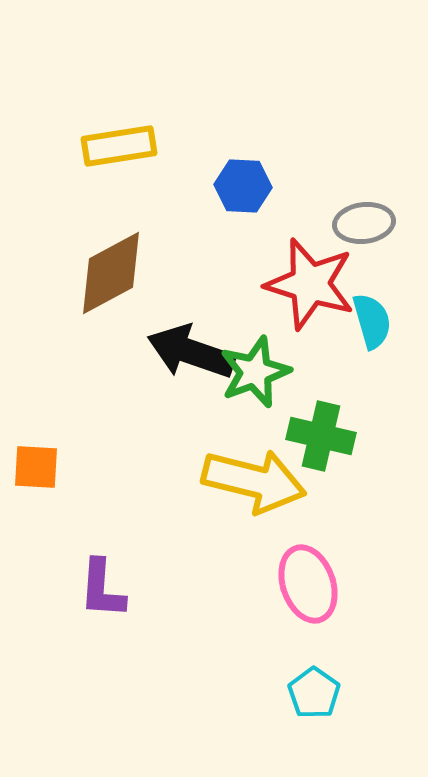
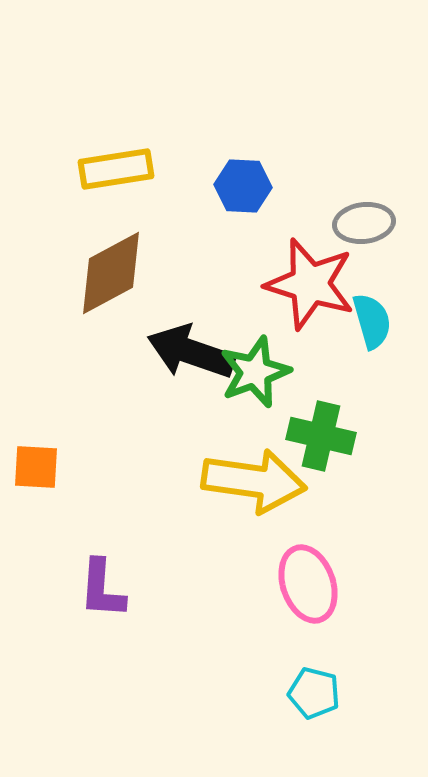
yellow rectangle: moved 3 px left, 23 px down
yellow arrow: rotated 6 degrees counterclockwise
cyan pentagon: rotated 21 degrees counterclockwise
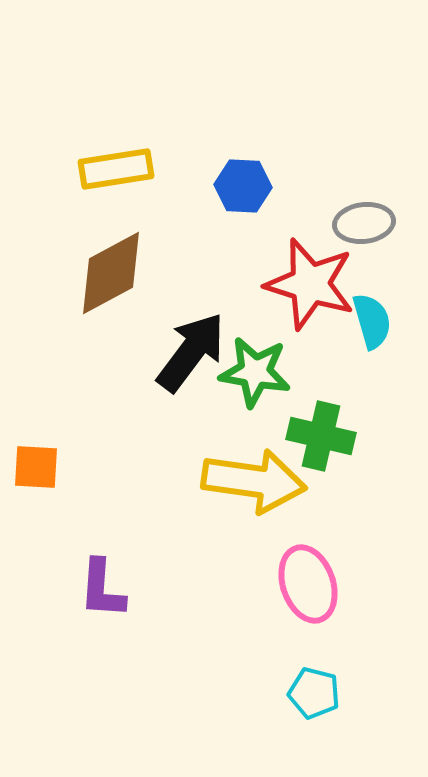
black arrow: rotated 108 degrees clockwise
green star: rotated 30 degrees clockwise
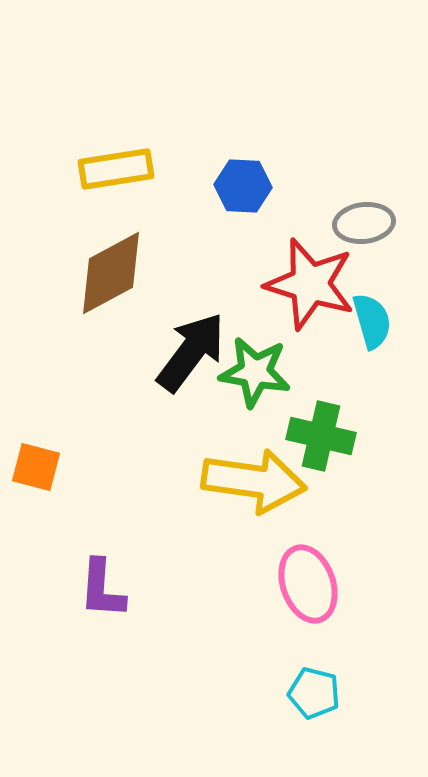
orange square: rotated 12 degrees clockwise
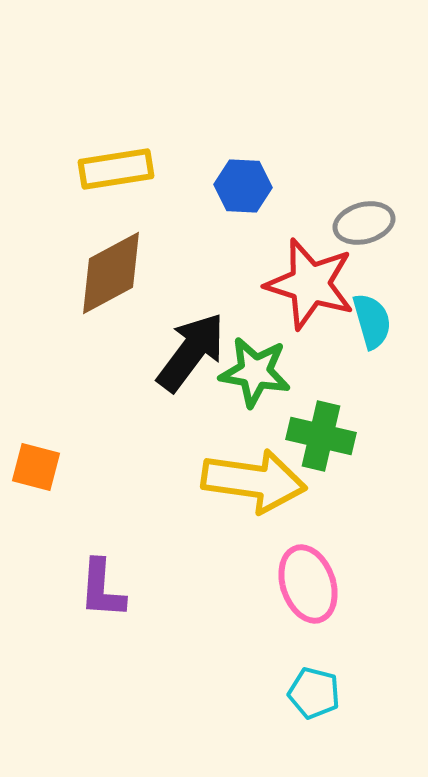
gray ellipse: rotated 8 degrees counterclockwise
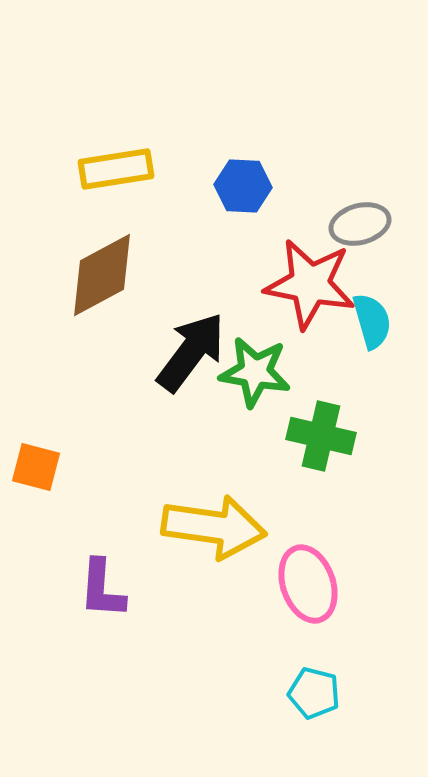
gray ellipse: moved 4 px left, 1 px down
brown diamond: moved 9 px left, 2 px down
red star: rotated 6 degrees counterclockwise
yellow arrow: moved 40 px left, 46 px down
